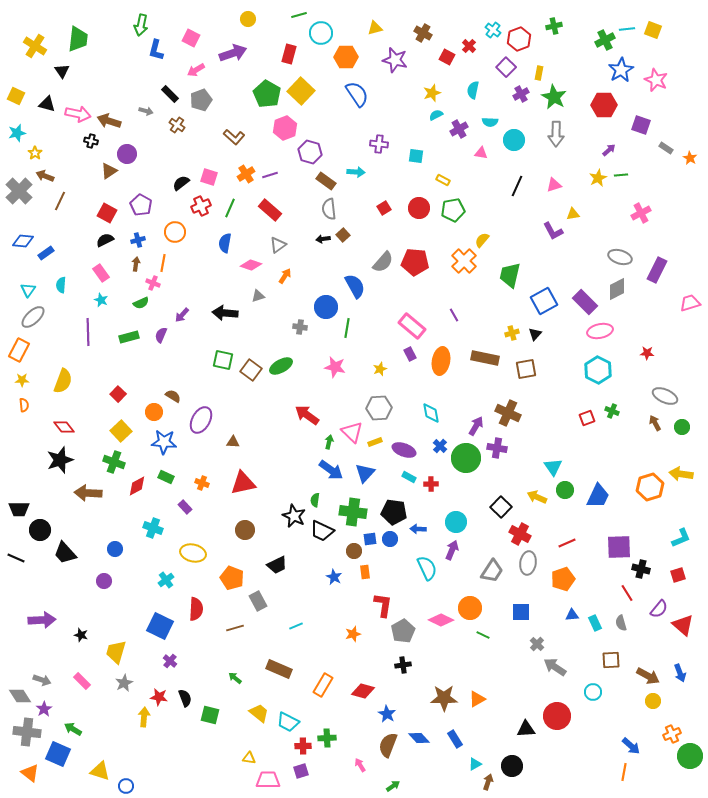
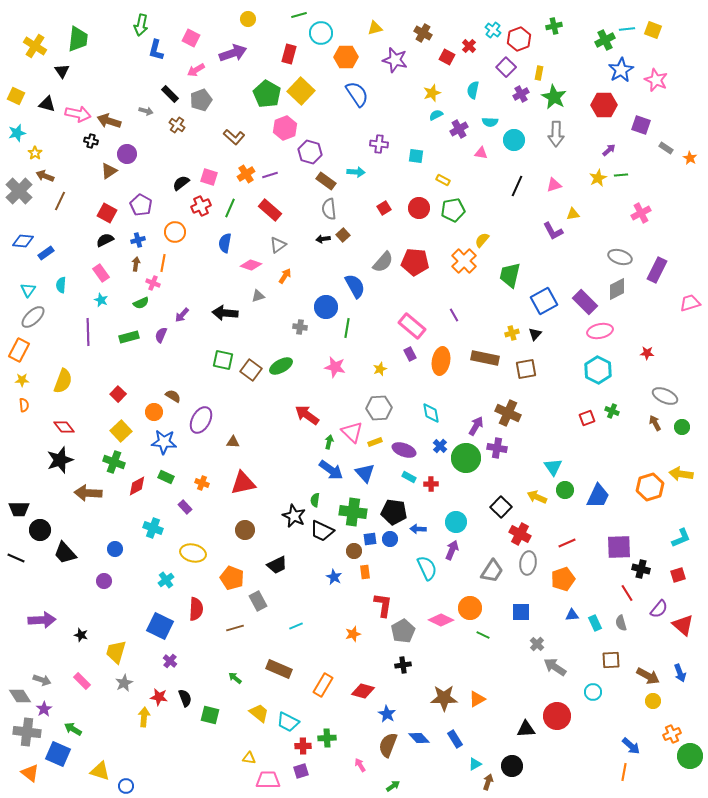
blue triangle at (365, 473): rotated 25 degrees counterclockwise
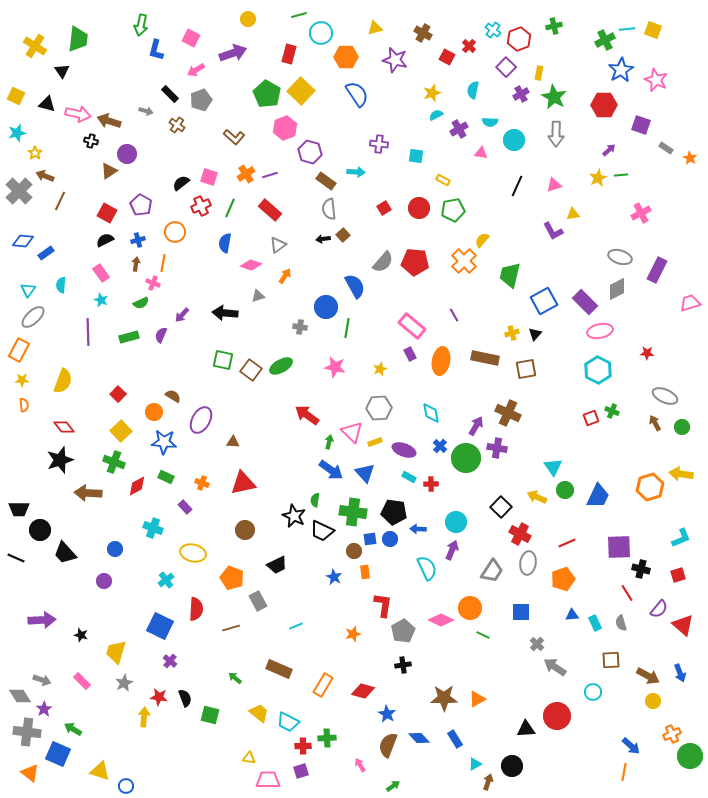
red square at (587, 418): moved 4 px right
brown line at (235, 628): moved 4 px left
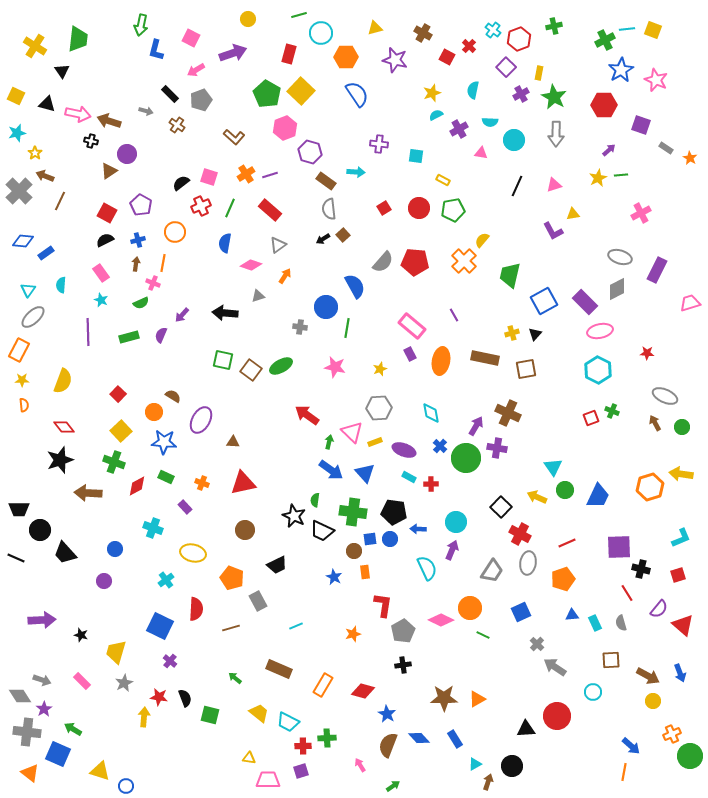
black arrow at (323, 239): rotated 24 degrees counterclockwise
blue square at (521, 612): rotated 24 degrees counterclockwise
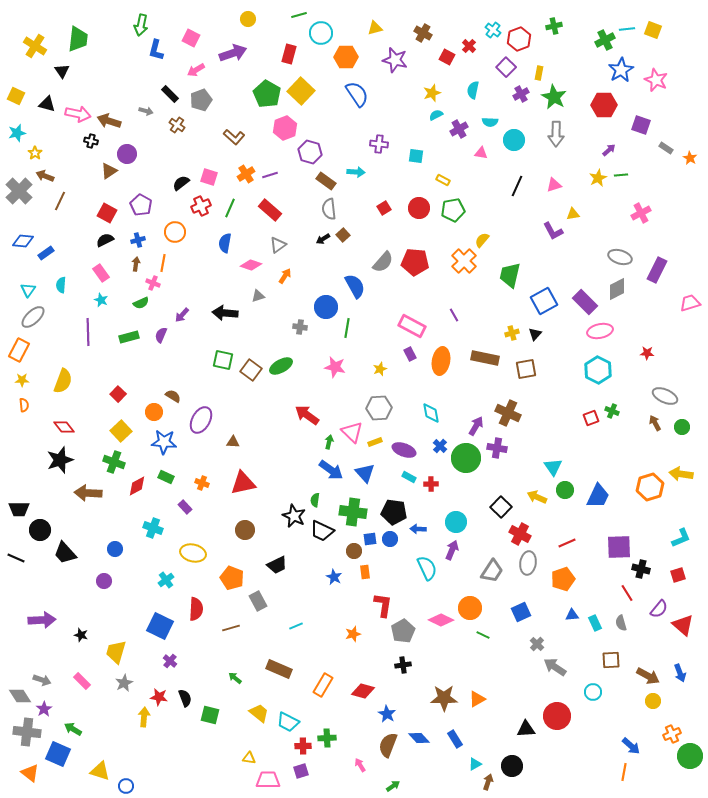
pink rectangle at (412, 326): rotated 12 degrees counterclockwise
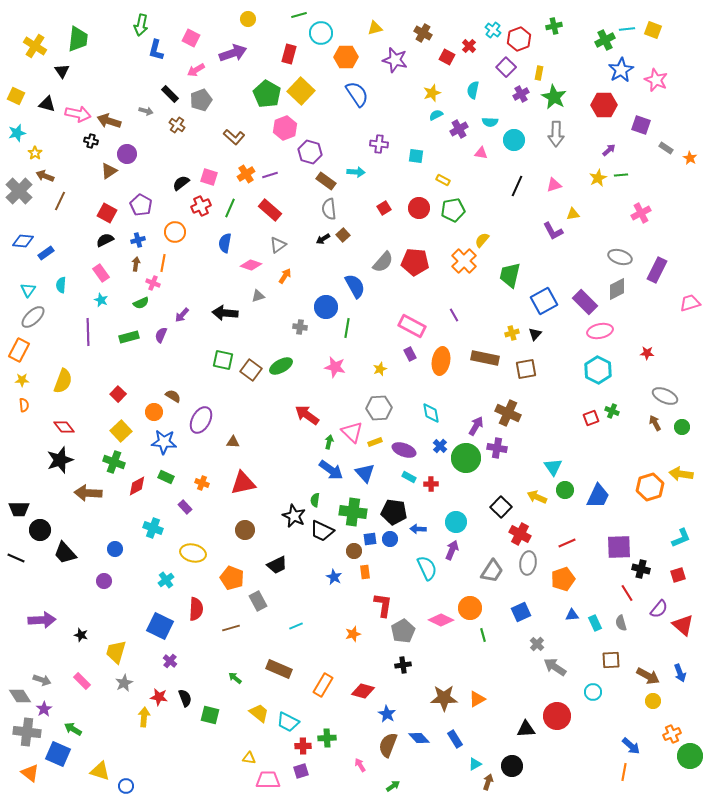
green line at (483, 635): rotated 48 degrees clockwise
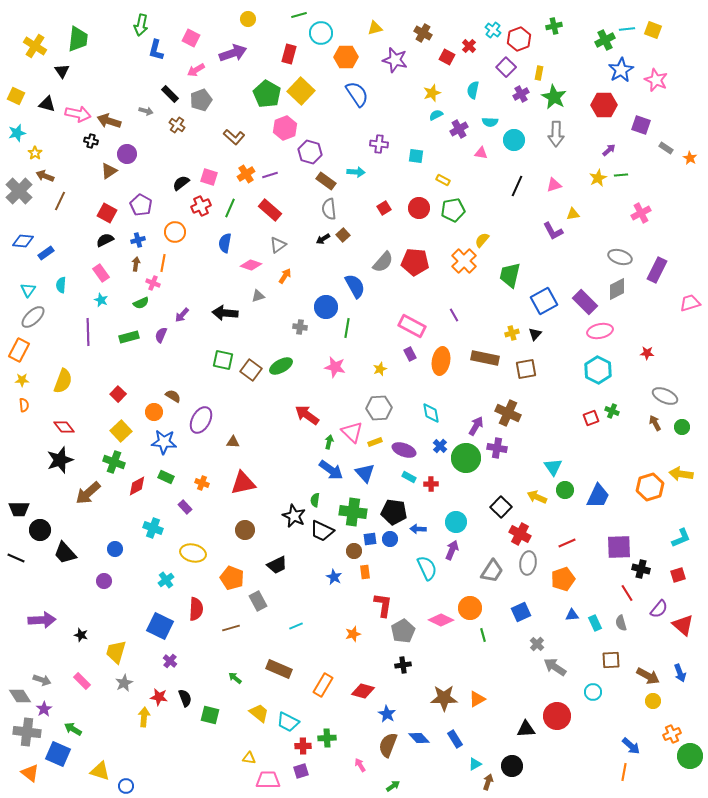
brown arrow at (88, 493): rotated 44 degrees counterclockwise
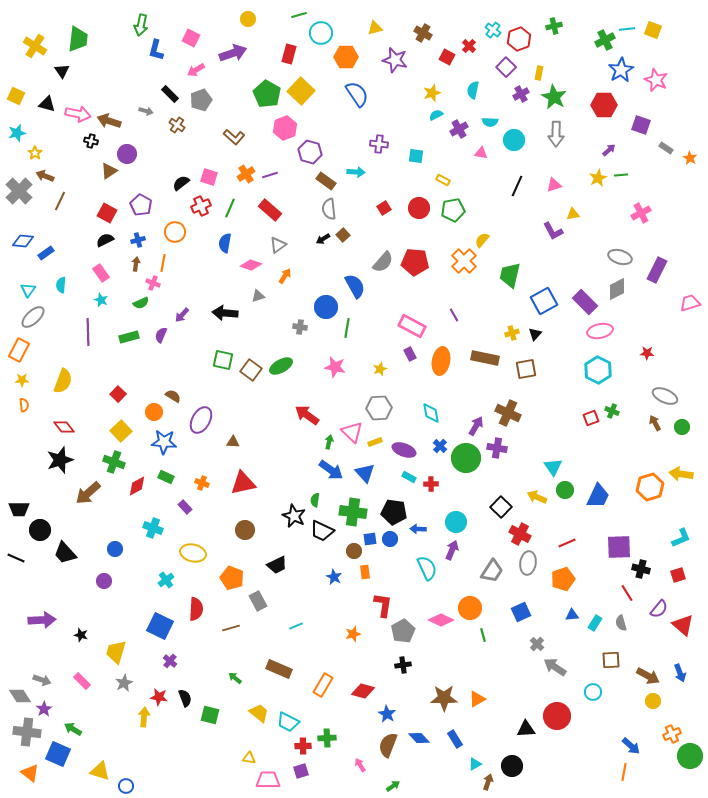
cyan rectangle at (595, 623): rotated 56 degrees clockwise
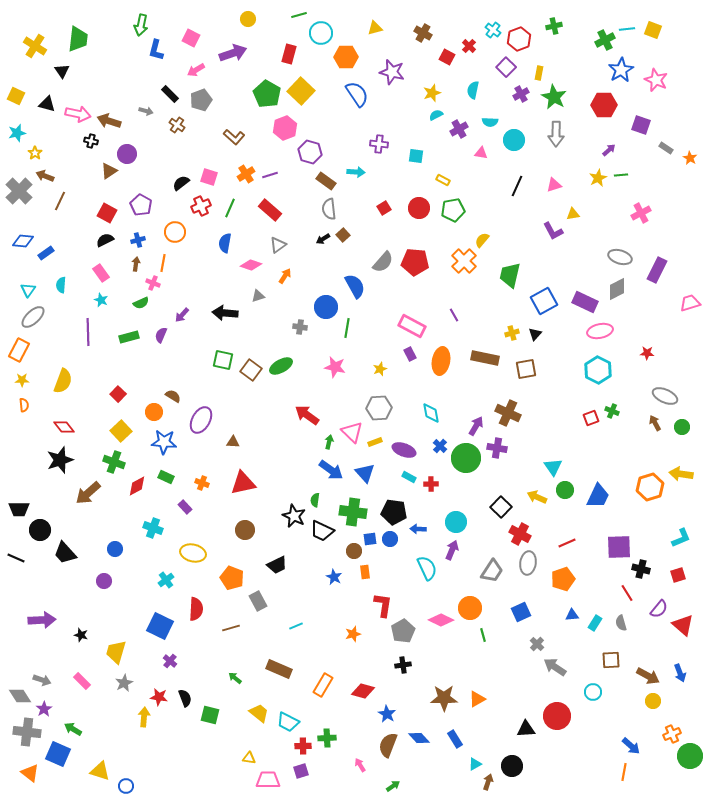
purple star at (395, 60): moved 3 px left, 12 px down
purple rectangle at (585, 302): rotated 20 degrees counterclockwise
